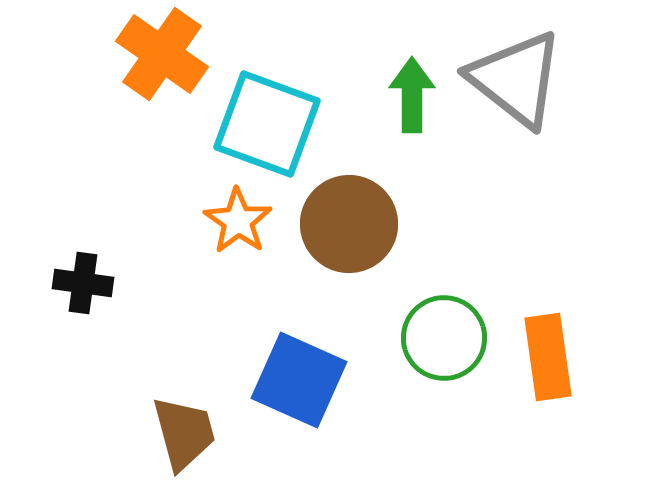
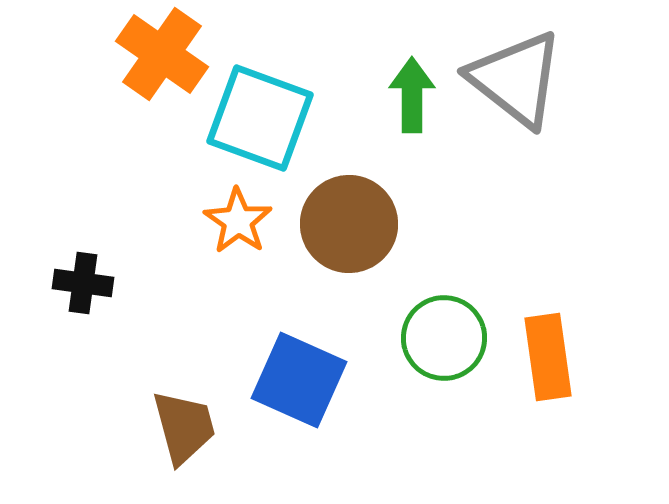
cyan square: moved 7 px left, 6 px up
brown trapezoid: moved 6 px up
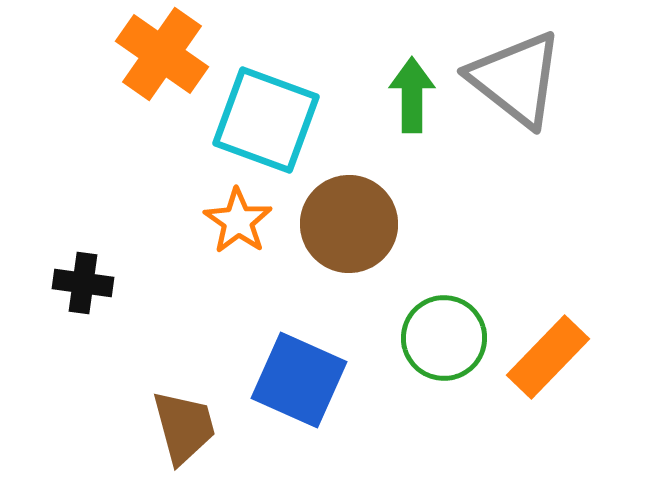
cyan square: moved 6 px right, 2 px down
orange rectangle: rotated 52 degrees clockwise
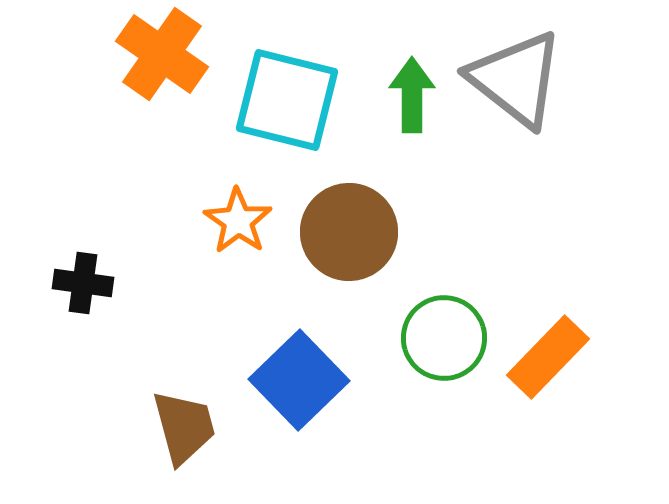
cyan square: moved 21 px right, 20 px up; rotated 6 degrees counterclockwise
brown circle: moved 8 px down
blue square: rotated 22 degrees clockwise
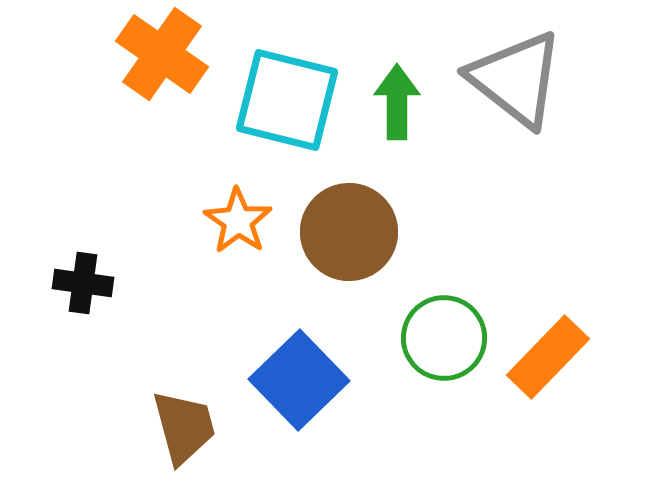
green arrow: moved 15 px left, 7 px down
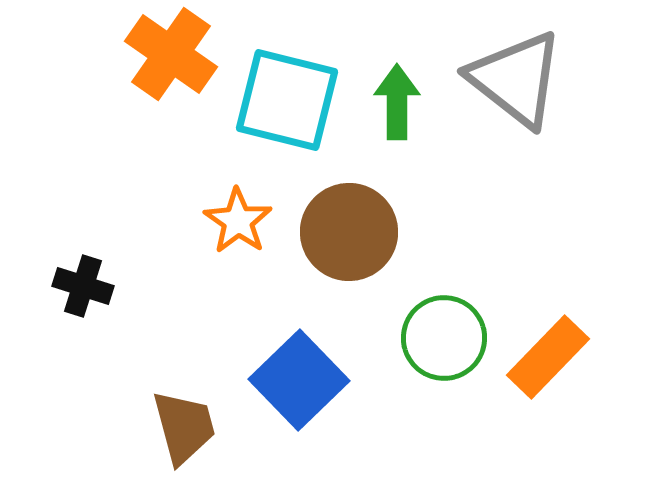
orange cross: moved 9 px right
black cross: moved 3 px down; rotated 10 degrees clockwise
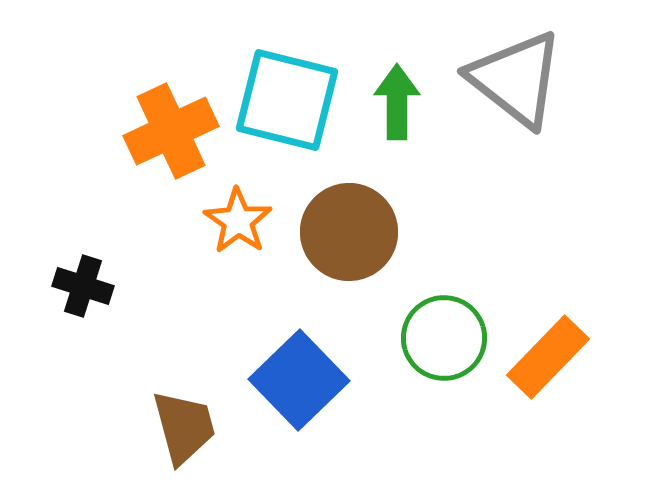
orange cross: moved 77 px down; rotated 30 degrees clockwise
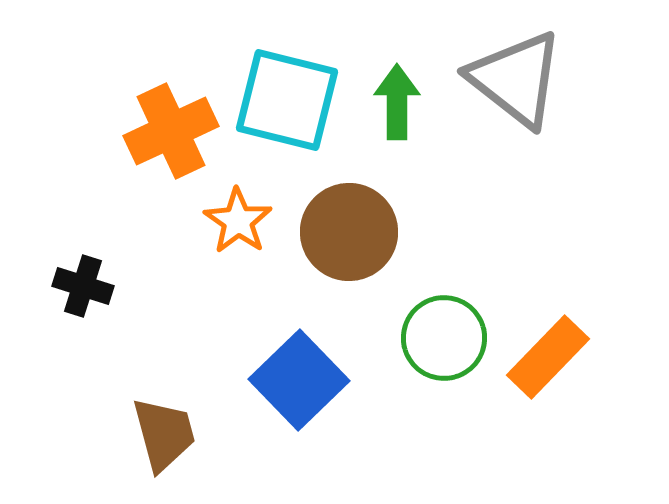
brown trapezoid: moved 20 px left, 7 px down
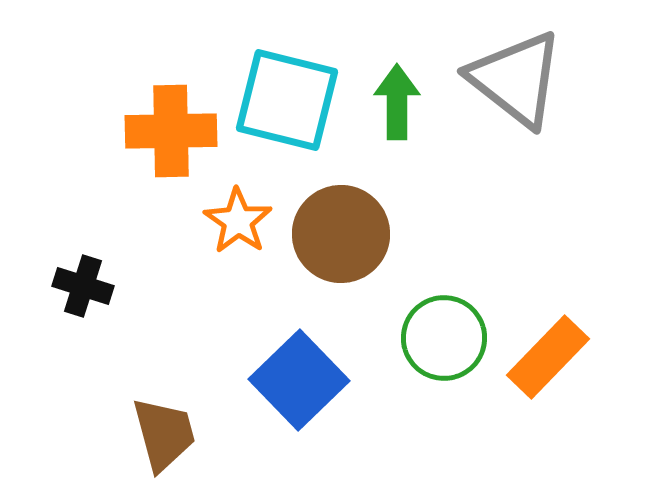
orange cross: rotated 24 degrees clockwise
brown circle: moved 8 px left, 2 px down
